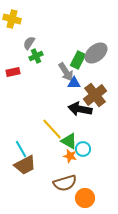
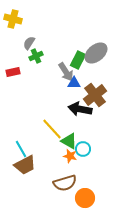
yellow cross: moved 1 px right
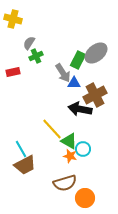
gray arrow: moved 3 px left, 1 px down
brown cross: rotated 10 degrees clockwise
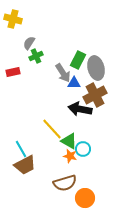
gray ellipse: moved 15 px down; rotated 65 degrees counterclockwise
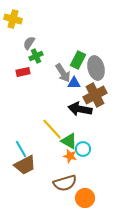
red rectangle: moved 10 px right
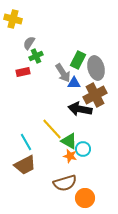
cyan line: moved 5 px right, 7 px up
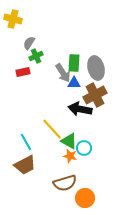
green rectangle: moved 4 px left, 3 px down; rotated 24 degrees counterclockwise
cyan circle: moved 1 px right, 1 px up
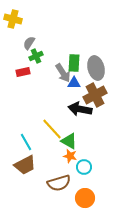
cyan circle: moved 19 px down
brown semicircle: moved 6 px left
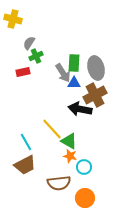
brown semicircle: rotated 10 degrees clockwise
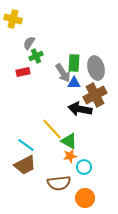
cyan line: moved 3 px down; rotated 24 degrees counterclockwise
orange star: rotated 24 degrees counterclockwise
